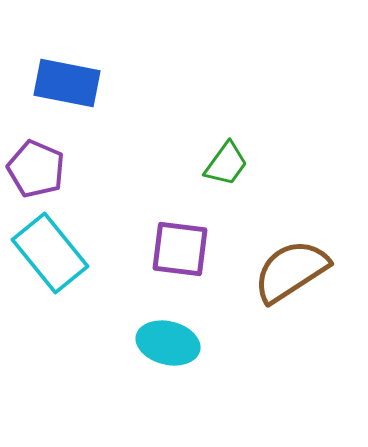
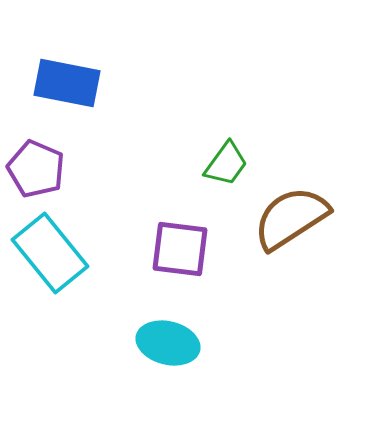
brown semicircle: moved 53 px up
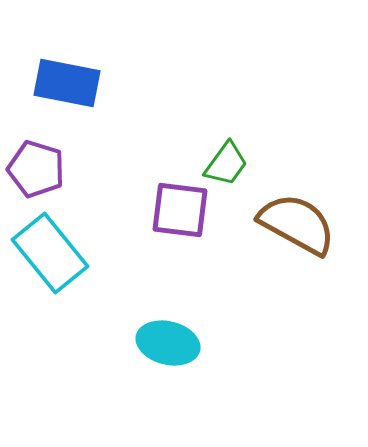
purple pentagon: rotated 6 degrees counterclockwise
brown semicircle: moved 6 px right, 6 px down; rotated 62 degrees clockwise
purple square: moved 39 px up
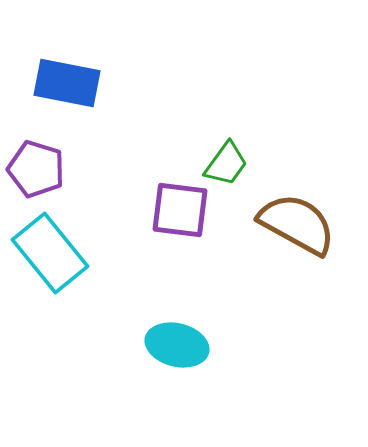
cyan ellipse: moved 9 px right, 2 px down
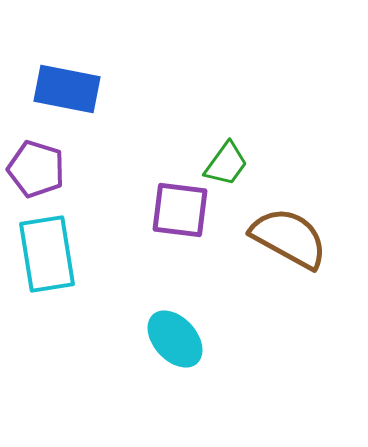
blue rectangle: moved 6 px down
brown semicircle: moved 8 px left, 14 px down
cyan rectangle: moved 3 px left, 1 px down; rotated 30 degrees clockwise
cyan ellipse: moved 2 px left, 6 px up; rotated 34 degrees clockwise
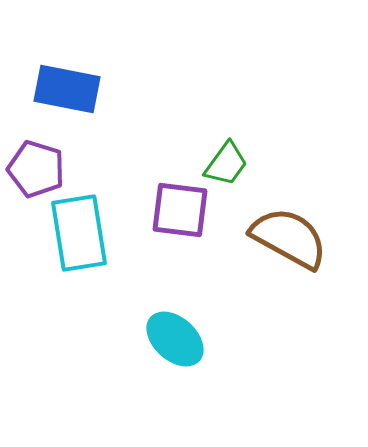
cyan rectangle: moved 32 px right, 21 px up
cyan ellipse: rotated 6 degrees counterclockwise
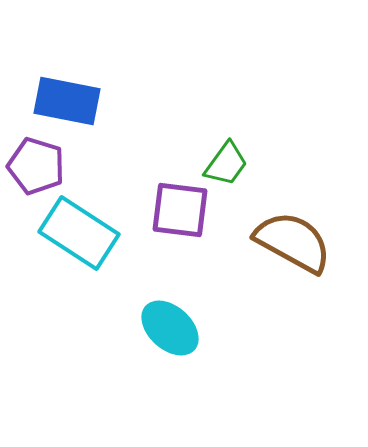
blue rectangle: moved 12 px down
purple pentagon: moved 3 px up
cyan rectangle: rotated 48 degrees counterclockwise
brown semicircle: moved 4 px right, 4 px down
cyan ellipse: moved 5 px left, 11 px up
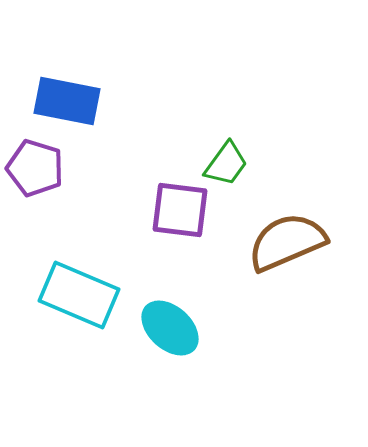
purple pentagon: moved 1 px left, 2 px down
cyan rectangle: moved 62 px down; rotated 10 degrees counterclockwise
brown semicircle: moved 6 px left; rotated 52 degrees counterclockwise
